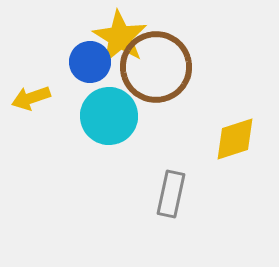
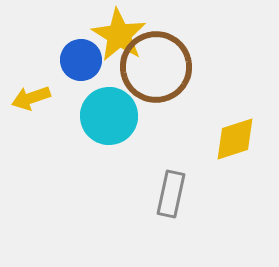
yellow star: moved 1 px left, 2 px up
blue circle: moved 9 px left, 2 px up
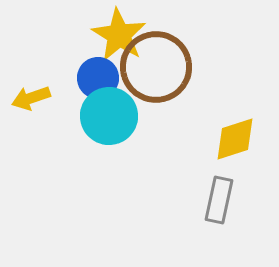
blue circle: moved 17 px right, 18 px down
gray rectangle: moved 48 px right, 6 px down
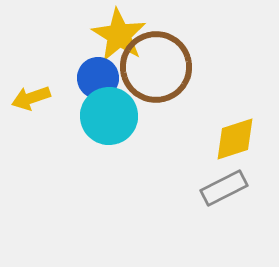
gray rectangle: moved 5 px right, 12 px up; rotated 51 degrees clockwise
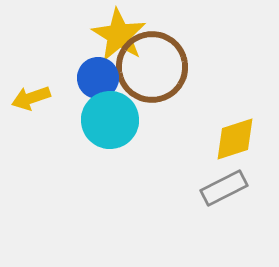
brown circle: moved 4 px left
cyan circle: moved 1 px right, 4 px down
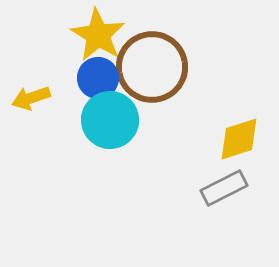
yellow star: moved 21 px left
yellow diamond: moved 4 px right
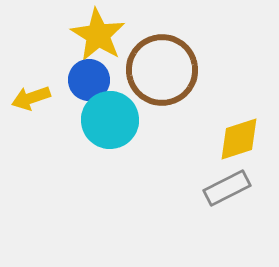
brown circle: moved 10 px right, 3 px down
blue circle: moved 9 px left, 2 px down
gray rectangle: moved 3 px right
